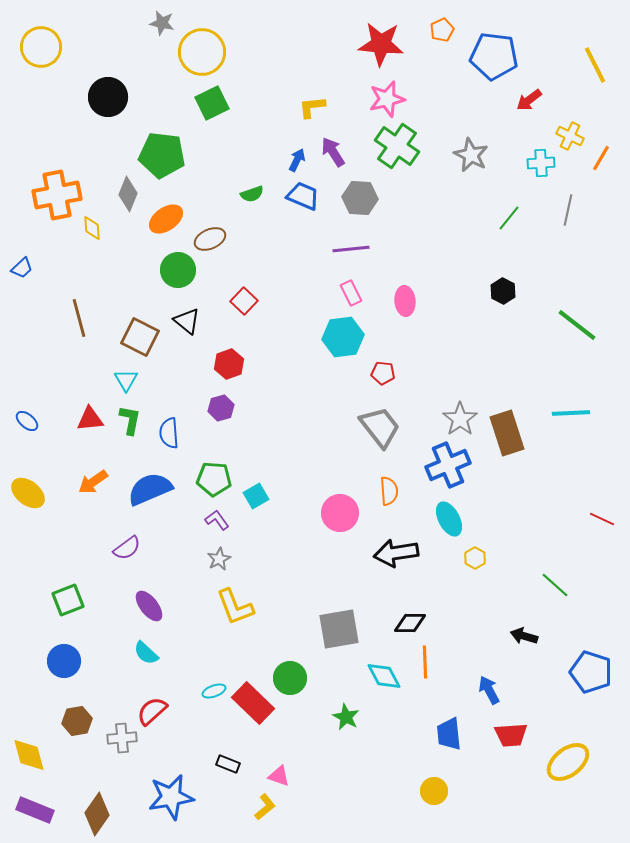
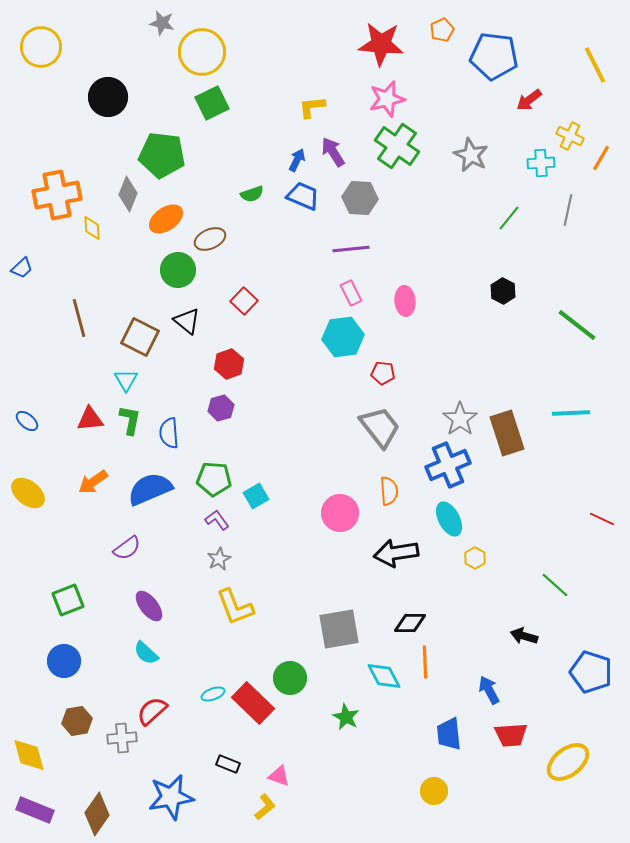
cyan ellipse at (214, 691): moved 1 px left, 3 px down
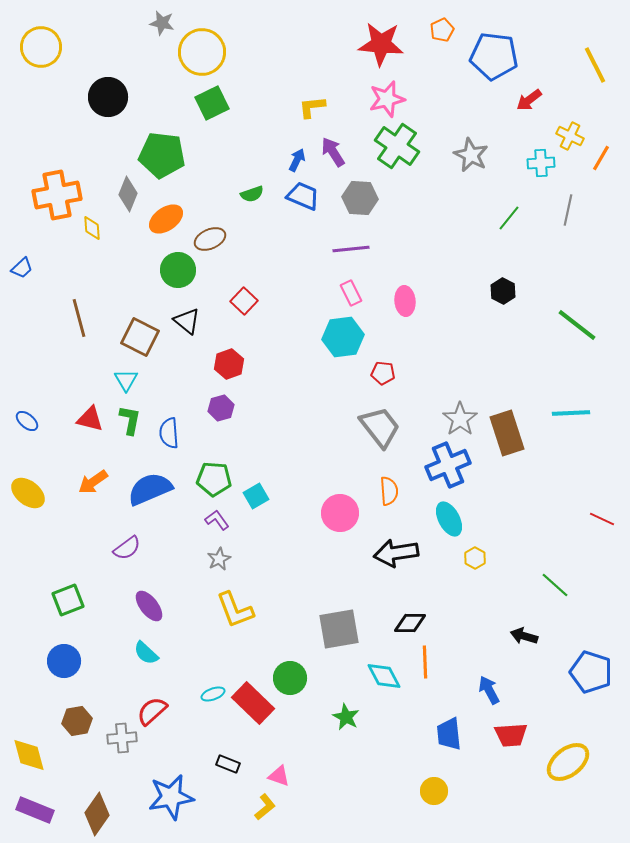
red triangle at (90, 419): rotated 20 degrees clockwise
yellow L-shape at (235, 607): moved 3 px down
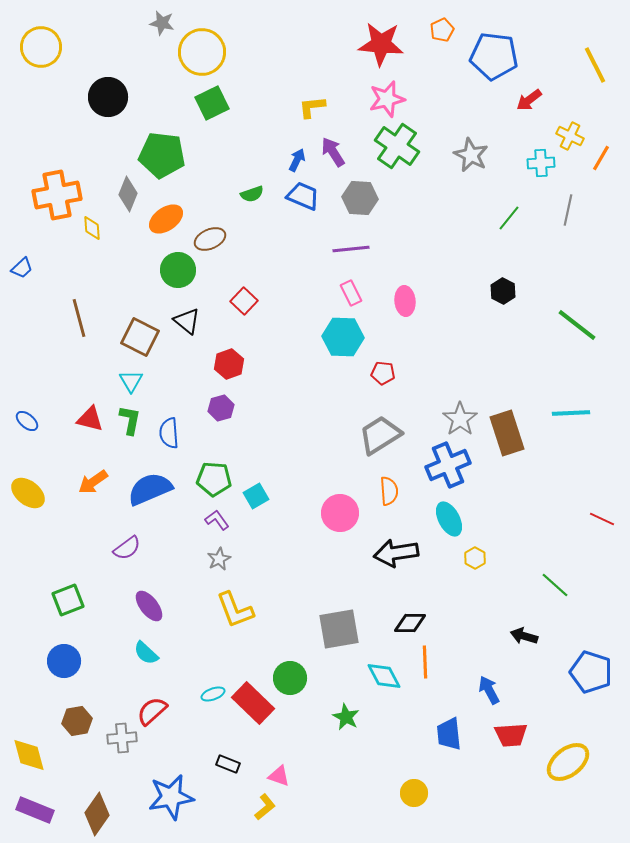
cyan hexagon at (343, 337): rotated 9 degrees clockwise
cyan triangle at (126, 380): moved 5 px right, 1 px down
gray trapezoid at (380, 427): moved 8 px down; rotated 84 degrees counterclockwise
yellow circle at (434, 791): moved 20 px left, 2 px down
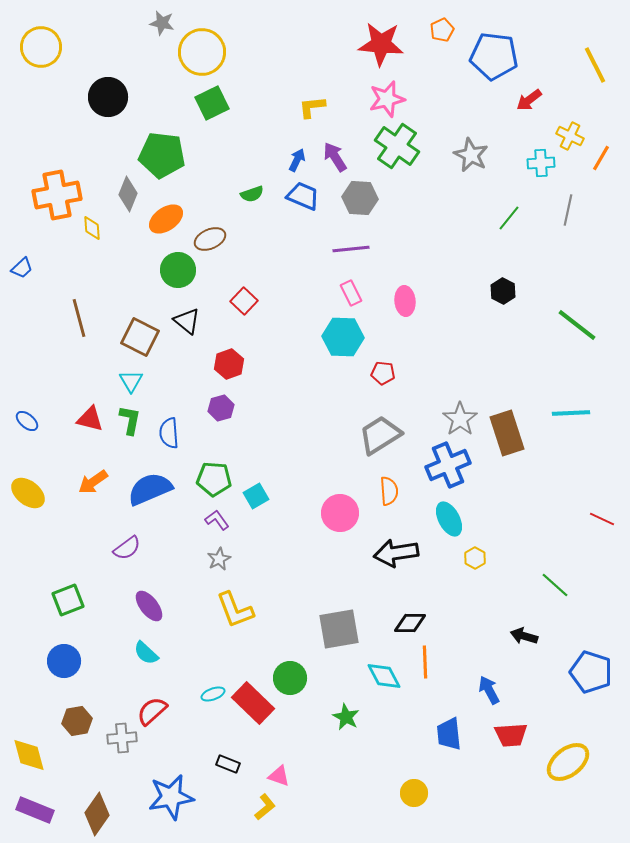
purple arrow at (333, 152): moved 2 px right, 5 px down
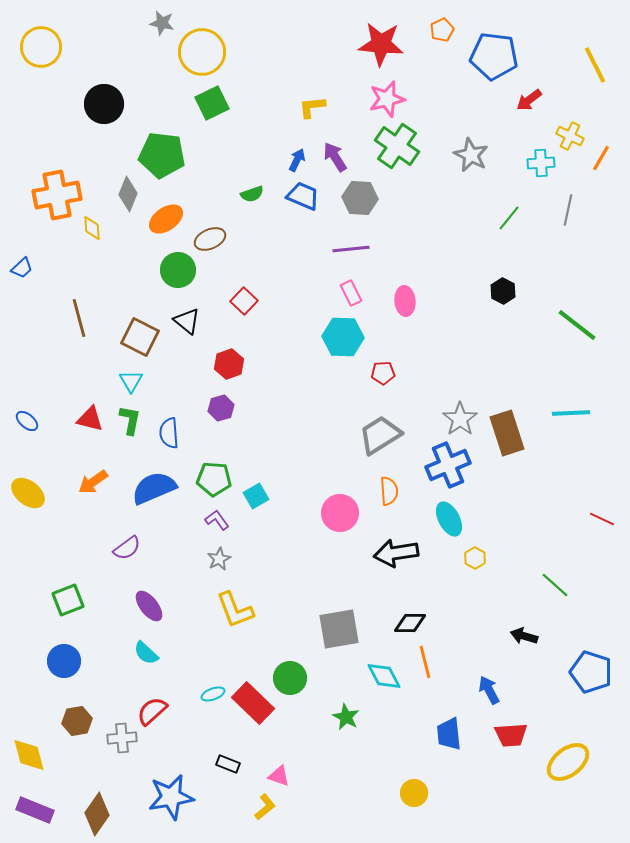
black circle at (108, 97): moved 4 px left, 7 px down
red pentagon at (383, 373): rotated 10 degrees counterclockwise
blue semicircle at (150, 489): moved 4 px right, 1 px up
orange line at (425, 662): rotated 12 degrees counterclockwise
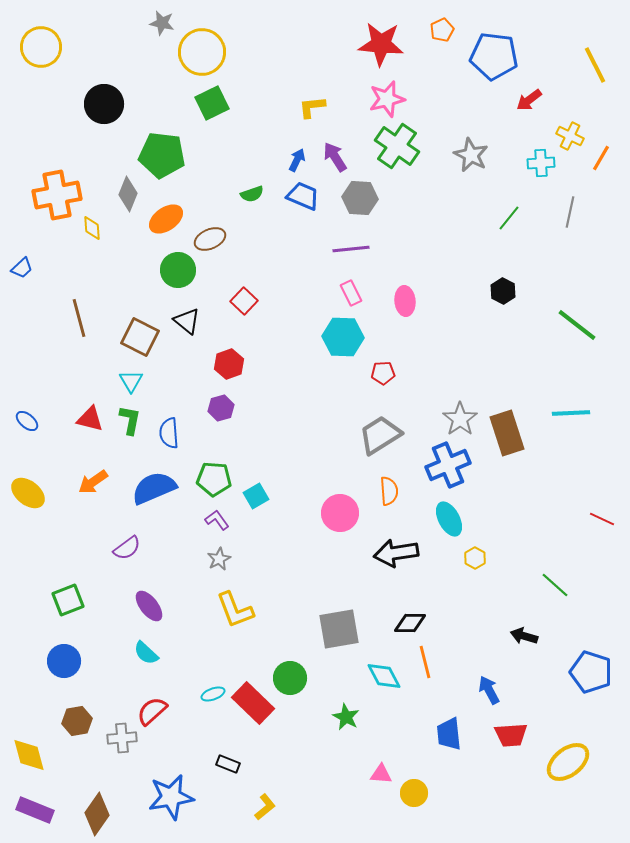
gray line at (568, 210): moved 2 px right, 2 px down
pink triangle at (279, 776): moved 102 px right, 2 px up; rotated 15 degrees counterclockwise
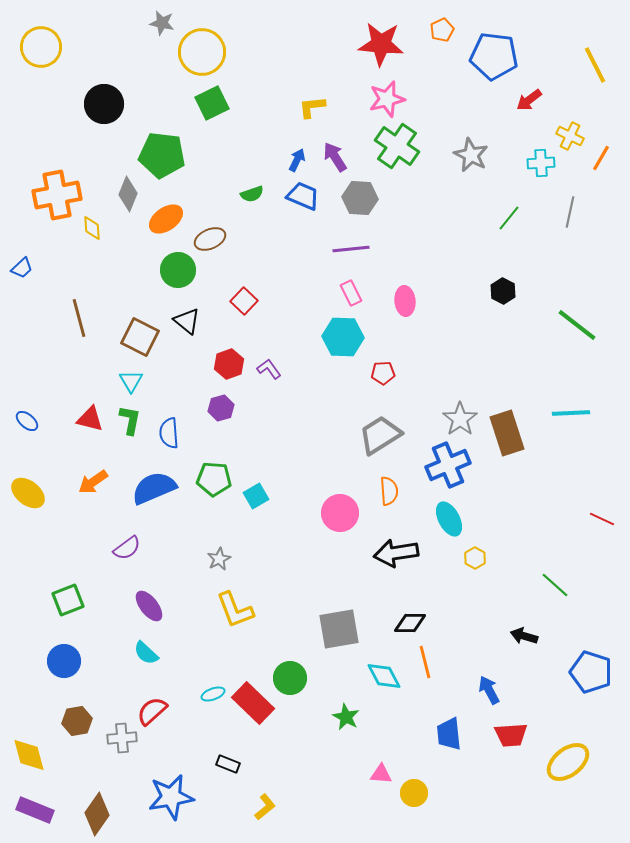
purple L-shape at (217, 520): moved 52 px right, 151 px up
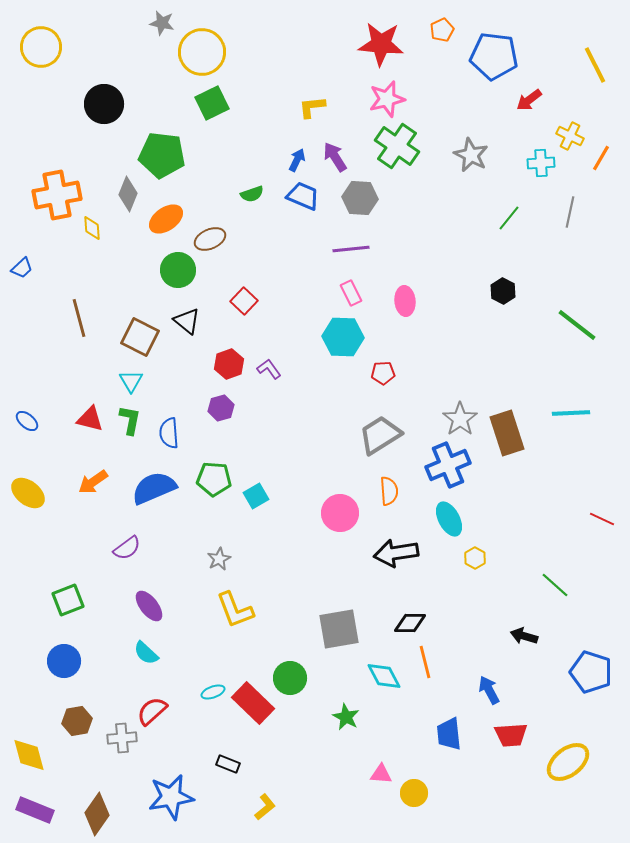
cyan ellipse at (213, 694): moved 2 px up
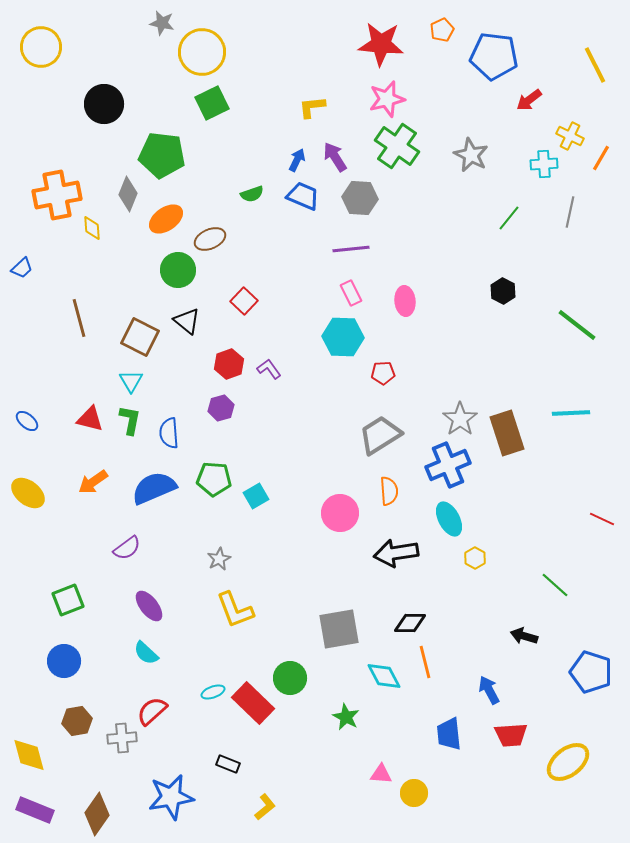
cyan cross at (541, 163): moved 3 px right, 1 px down
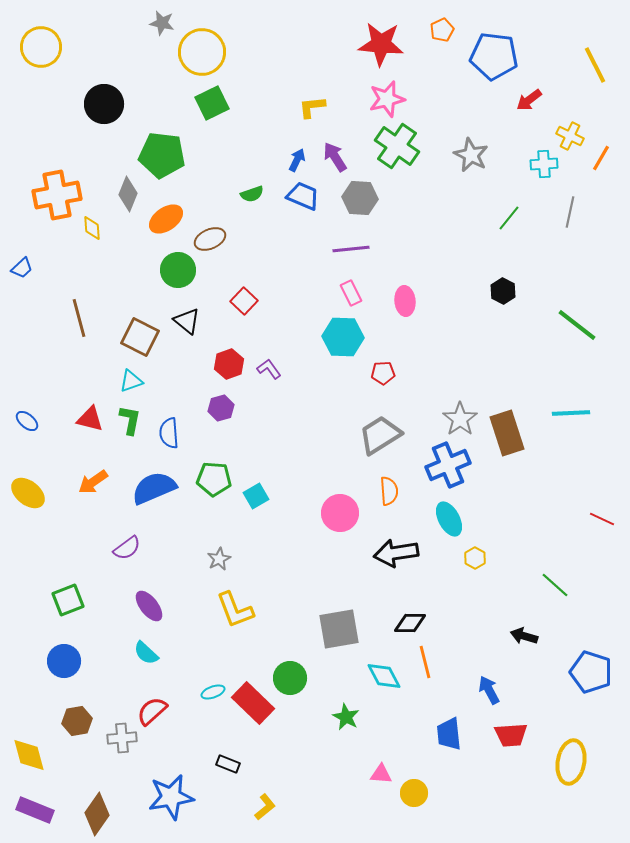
cyan triangle at (131, 381): rotated 40 degrees clockwise
yellow ellipse at (568, 762): moved 3 px right; rotated 42 degrees counterclockwise
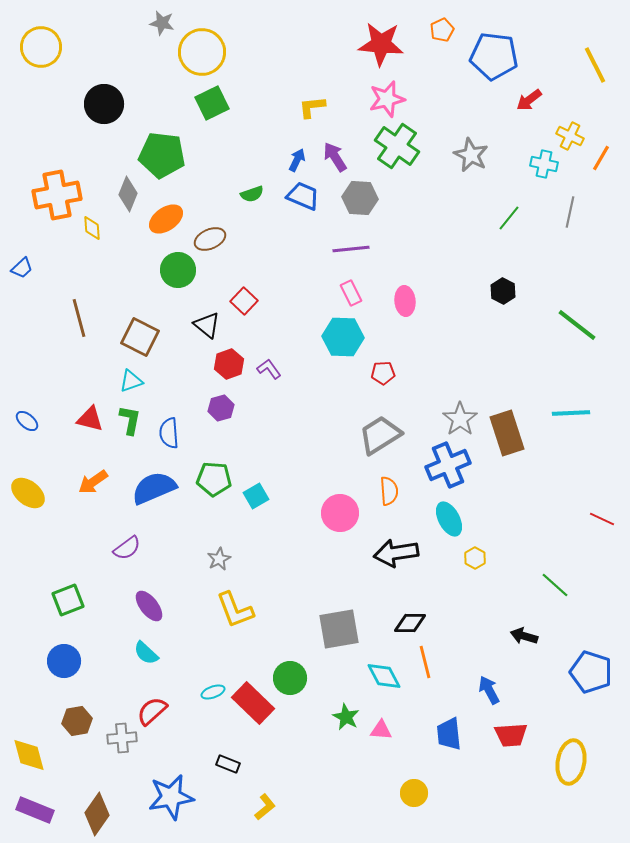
cyan cross at (544, 164): rotated 16 degrees clockwise
black triangle at (187, 321): moved 20 px right, 4 px down
pink triangle at (381, 774): moved 44 px up
